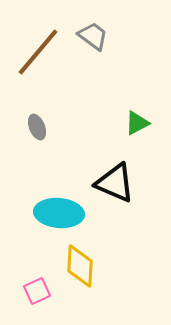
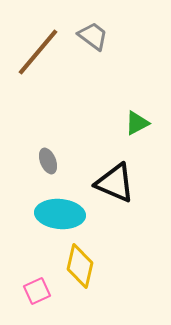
gray ellipse: moved 11 px right, 34 px down
cyan ellipse: moved 1 px right, 1 px down
yellow diamond: rotated 9 degrees clockwise
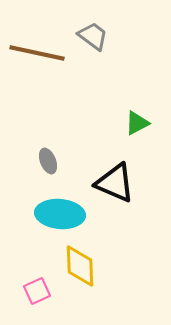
brown line: moved 1 px left, 1 px down; rotated 62 degrees clockwise
yellow diamond: rotated 15 degrees counterclockwise
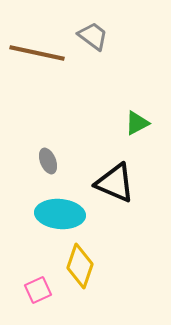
yellow diamond: rotated 21 degrees clockwise
pink square: moved 1 px right, 1 px up
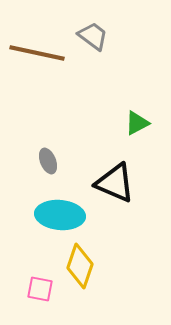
cyan ellipse: moved 1 px down
pink square: moved 2 px right, 1 px up; rotated 36 degrees clockwise
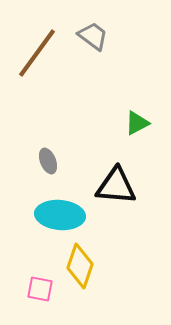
brown line: rotated 66 degrees counterclockwise
black triangle: moved 1 px right, 3 px down; rotated 18 degrees counterclockwise
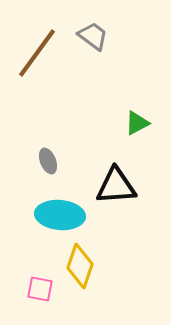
black triangle: rotated 9 degrees counterclockwise
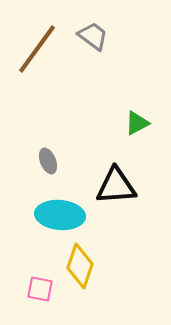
brown line: moved 4 px up
